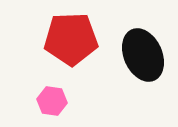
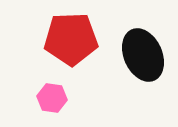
pink hexagon: moved 3 px up
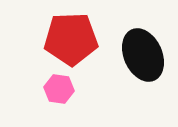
pink hexagon: moved 7 px right, 9 px up
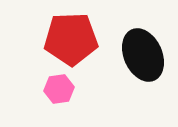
pink hexagon: rotated 16 degrees counterclockwise
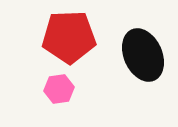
red pentagon: moved 2 px left, 2 px up
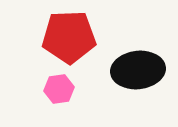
black ellipse: moved 5 px left, 15 px down; rotated 72 degrees counterclockwise
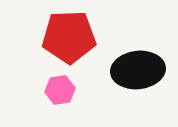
pink hexagon: moved 1 px right, 1 px down
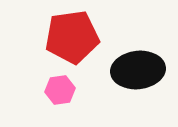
red pentagon: moved 3 px right; rotated 6 degrees counterclockwise
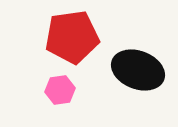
black ellipse: rotated 27 degrees clockwise
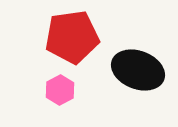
pink hexagon: rotated 20 degrees counterclockwise
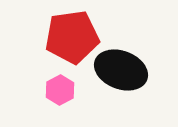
black ellipse: moved 17 px left
